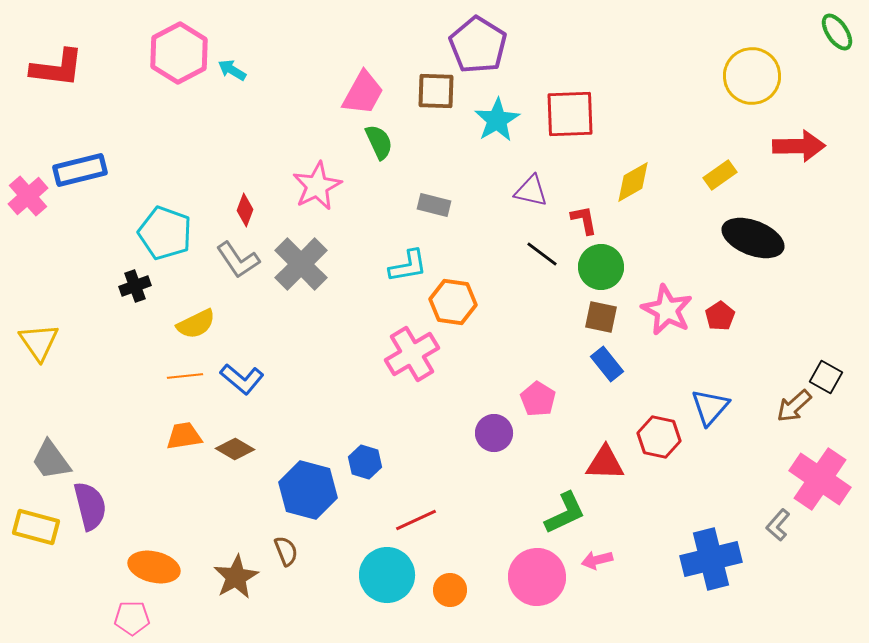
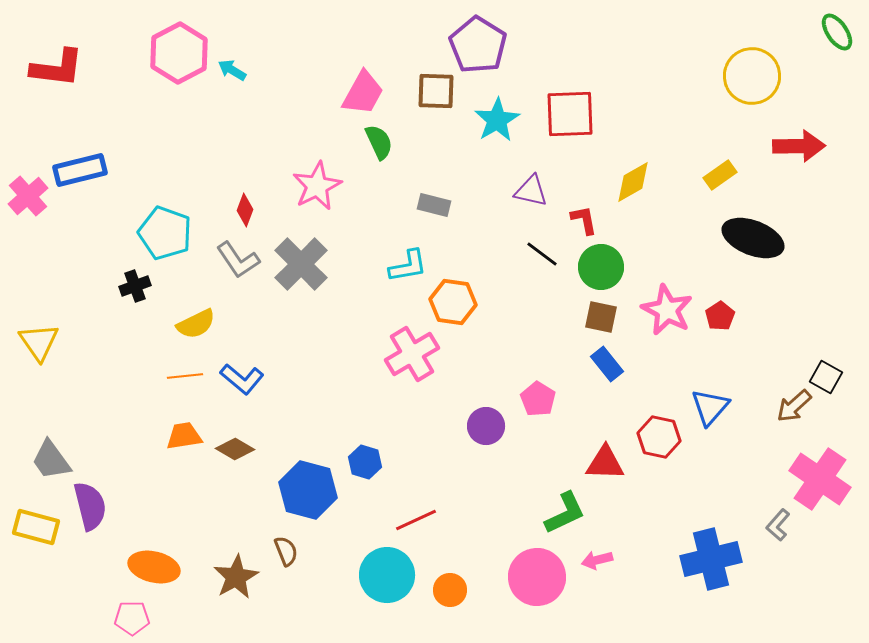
purple circle at (494, 433): moved 8 px left, 7 px up
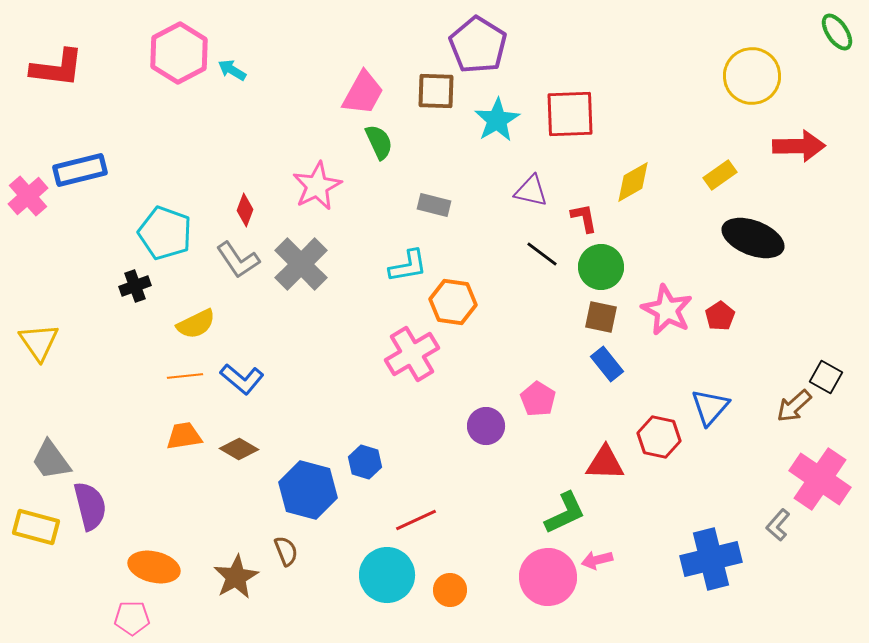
red L-shape at (584, 220): moved 2 px up
brown diamond at (235, 449): moved 4 px right
pink circle at (537, 577): moved 11 px right
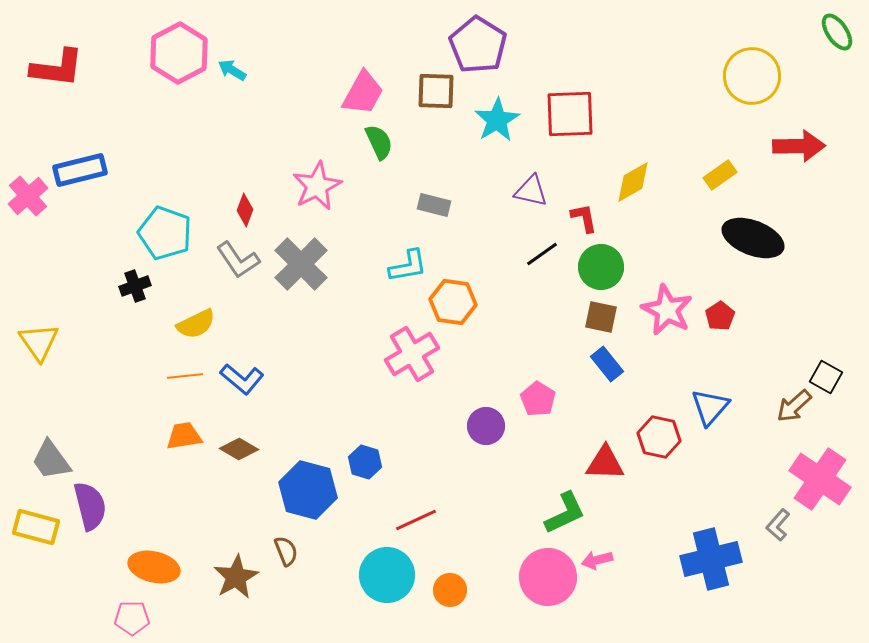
black line at (542, 254): rotated 72 degrees counterclockwise
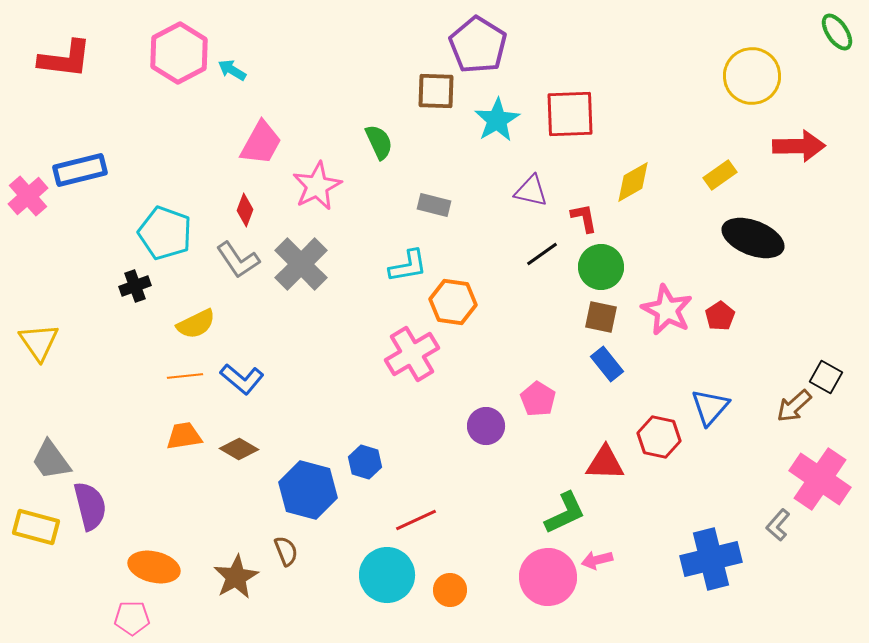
red L-shape at (57, 68): moved 8 px right, 9 px up
pink trapezoid at (363, 93): moved 102 px left, 50 px down
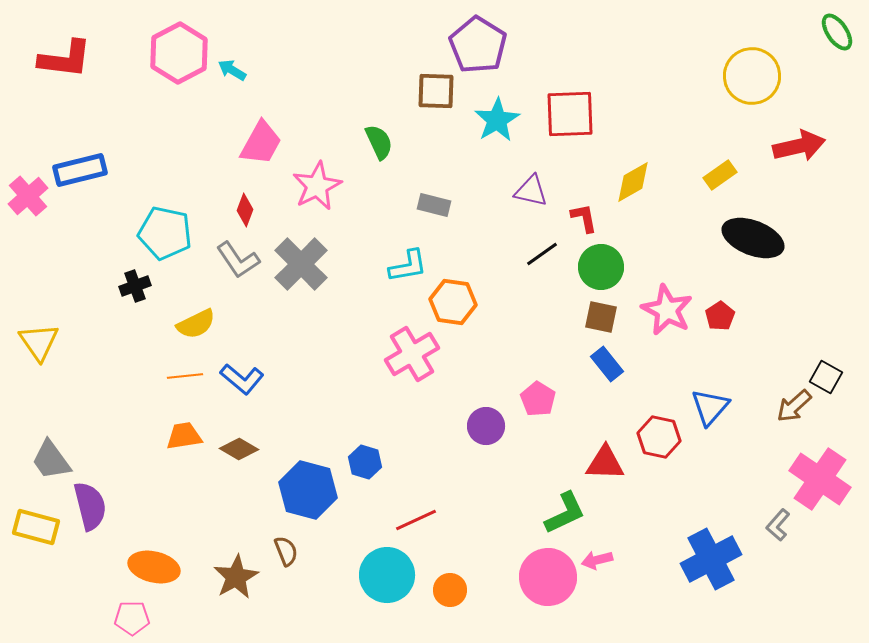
red arrow at (799, 146): rotated 12 degrees counterclockwise
cyan pentagon at (165, 233): rotated 8 degrees counterclockwise
blue cross at (711, 559): rotated 14 degrees counterclockwise
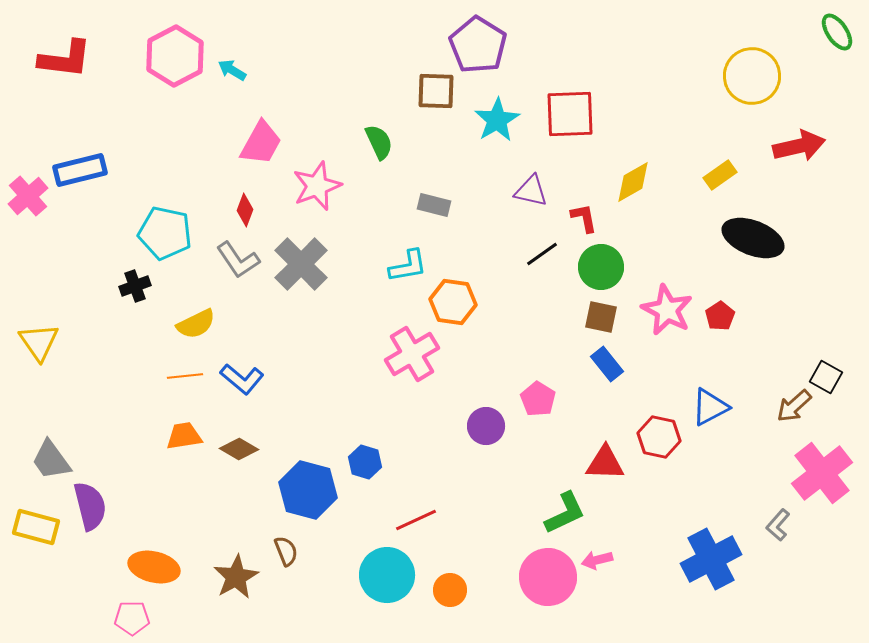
pink hexagon at (179, 53): moved 4 px left, 3 px down
pink star at (317, 186): rotated 6 degrees clockwise
blue triangle at (710, 407): rotated 21 degrees clockwise
pink cross at (820, 479): moved 2 px right, 6 px up; rotated 18 degrees clockwise
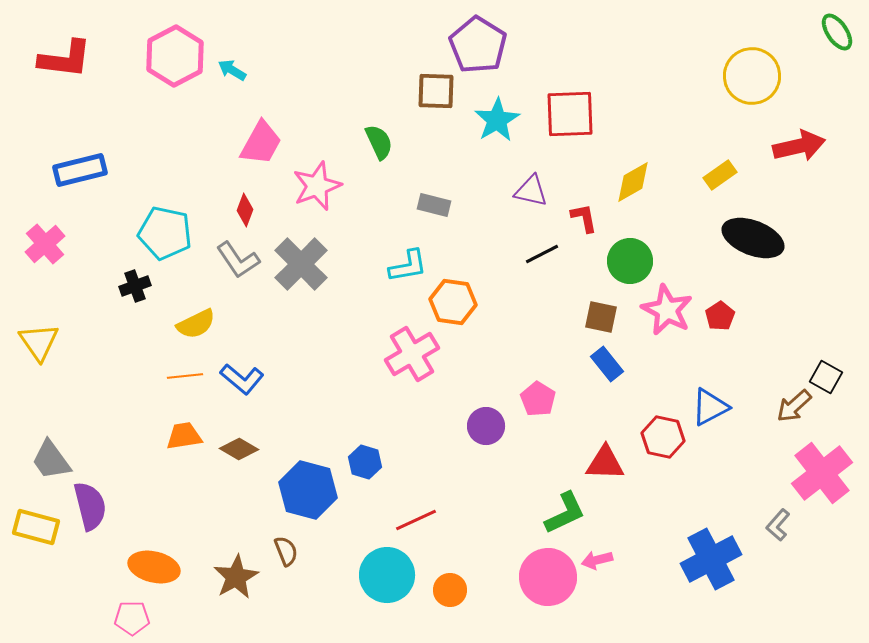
pink cross at (28, 196): moved 17 px right, 48 px down
black line at (542, 254): rotated 8 degrees clockwise
green circle at (601, 267): moved 29 px right, 6 px up
red hexagon at (659, 437): moved 4 px right
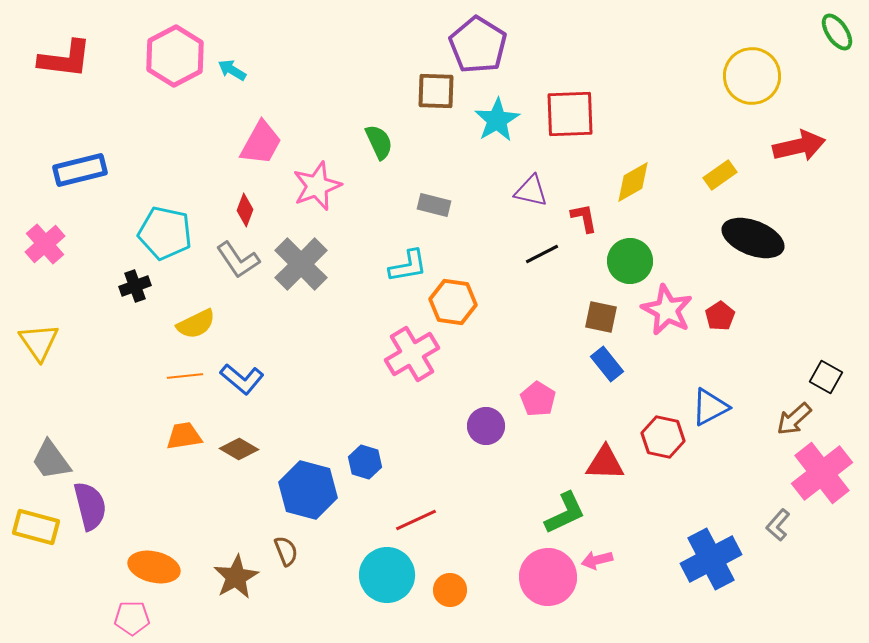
brown arrow at (794, 406): moved 13 px down
